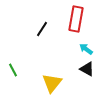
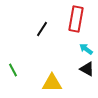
yellow triangle: rotated 50 degrees clockwise
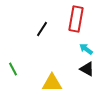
green line: moved 1 px up
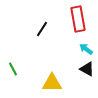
red rectangle: moved 2 px right; rotated 20 degrees counterclockwise
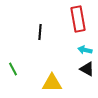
black line: moved 2 px left, 3 px down; rotated 28 degrees counterclockwise
cyan arrow: moved 1 px left, 1 px down; rotated 24 degrees counterclockwise
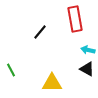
red rectangle: moved 3 px left
black line: rotated 35 degrees clockwise
cyan arrow: moved 3 px right
green line: moved 2 px left, 1 px down
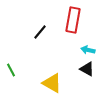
red rectangle: moved 2 px left, 1 px down; rotated 20 degrees clockwise
yellow triangle: rotated 30 degrees clockwise
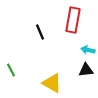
black line: rotated 63 degrees counterclockwise
black triangle: moved 1 px left, 1 px down; rotated 35 degrees counterclockwise
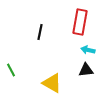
red rectangle: moved 7 px right, 2 px down
black line: rotated 35 degrees clockwise
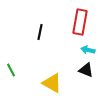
black triangle: rotated 28 degrees clockwise
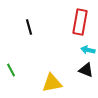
black line: moved 11 px left, 5 px up; rotated 28 degrees counterclockwise
yellow triangle: rotated 40 degrees counterclockwise
